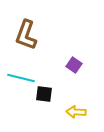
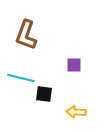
purple square: rotated 35 degrees counterclockwise
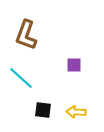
cyan line: rotated 28 degrees clockwise
black square: moved 1 px left, 16 px down
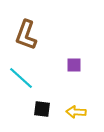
black square: moved 1 px left, 1 px up
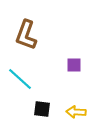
cyan line: moved 1 px left, 1 px down
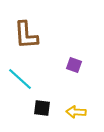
brown L-shape: rotated 24 degrees counterclockwise
purple square: rotated 21 degrees clockwise
black square: moved 1 px up
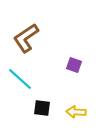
brown L-shape: moved 3 px down; rotated 60 degrees clockwise
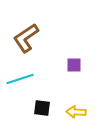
purple square: rotated 21 degrees counterclockwise
cyan line: rotated 60 degrees counterclockwise
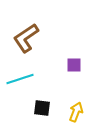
yellow arrow: rotated 108 degrees clockwise
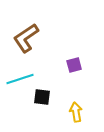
purple square: rotated 14 degrees counterclockwise
black square: moved 11 px up
yellow arrow: rotated 30 degrees counterclockwise
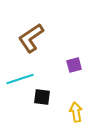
brown L-shape: moved 5 px right
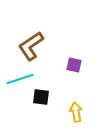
brown L-shape: moved 8 px down
purple square: rotated 28 degrees clockwise
black square: moved 1 px left
